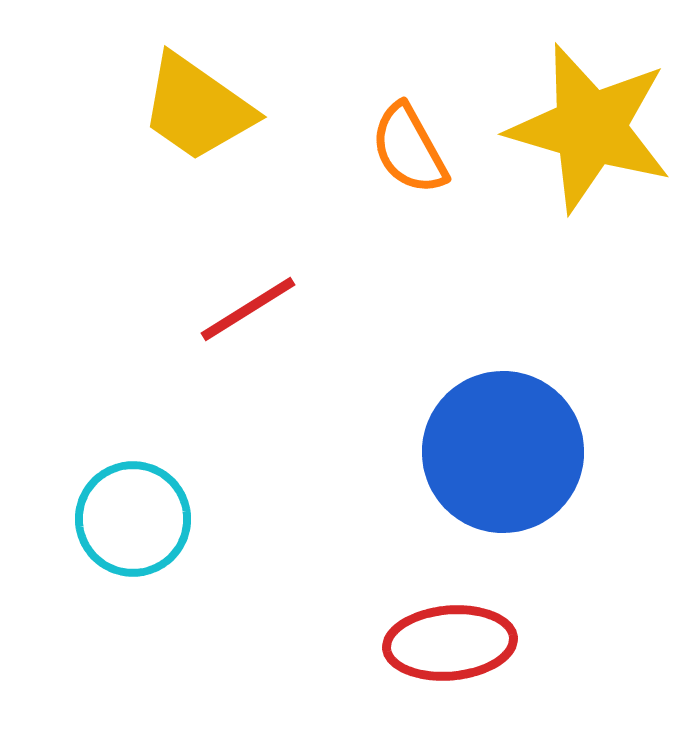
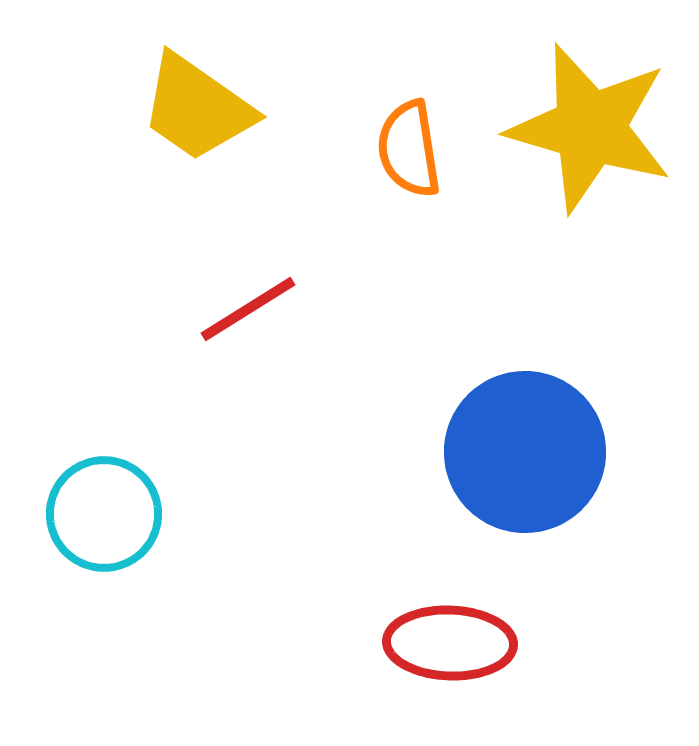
orange semicircle: rotated 20 degrees clockwise
blue circle: moved 22 px right
cyan circle: moved 29 px left, 5 px up
red ellipse: rotated 7 degrees clockwise
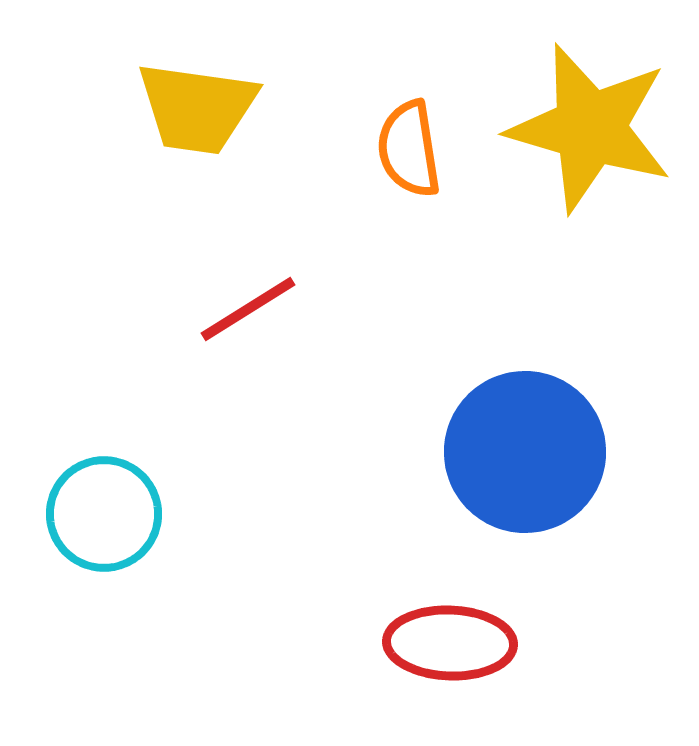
yellow trapezoid: rotated 27 degrees counterclockwise
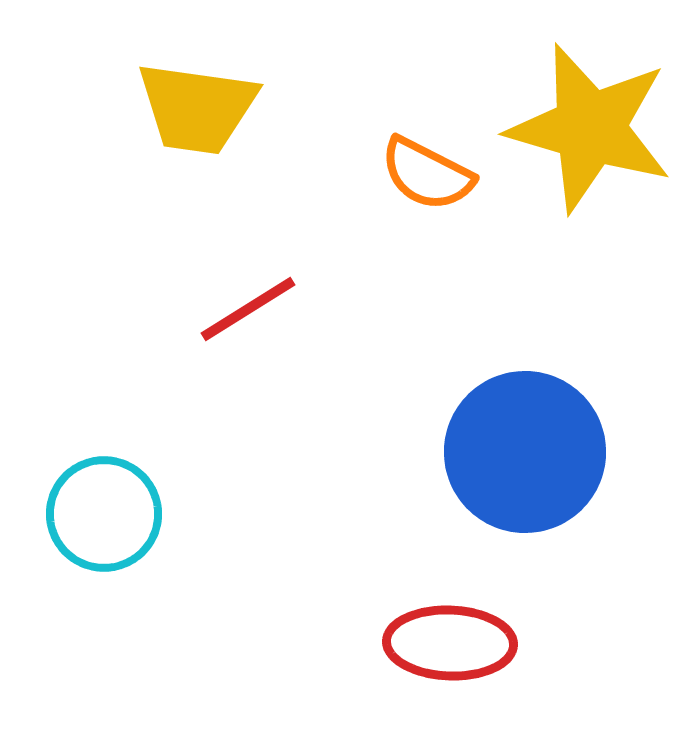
orange semicircle: moved 18 px right, 25 px down; rotated 54 degrees counterclockwise
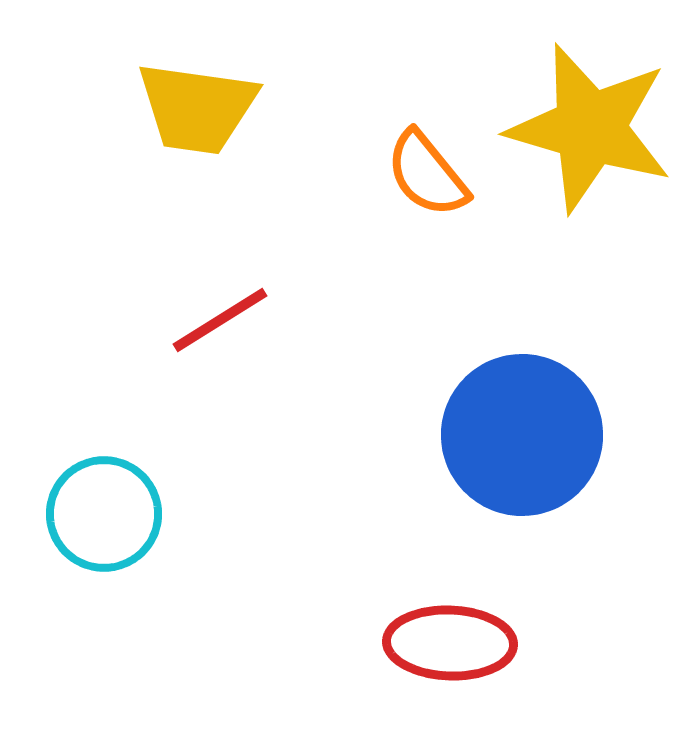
orange semicircle: rotated 24 degrees clockwise
red line: moved 28 px left, 11 px down
blue circle: moved 3 px left, 17 px up
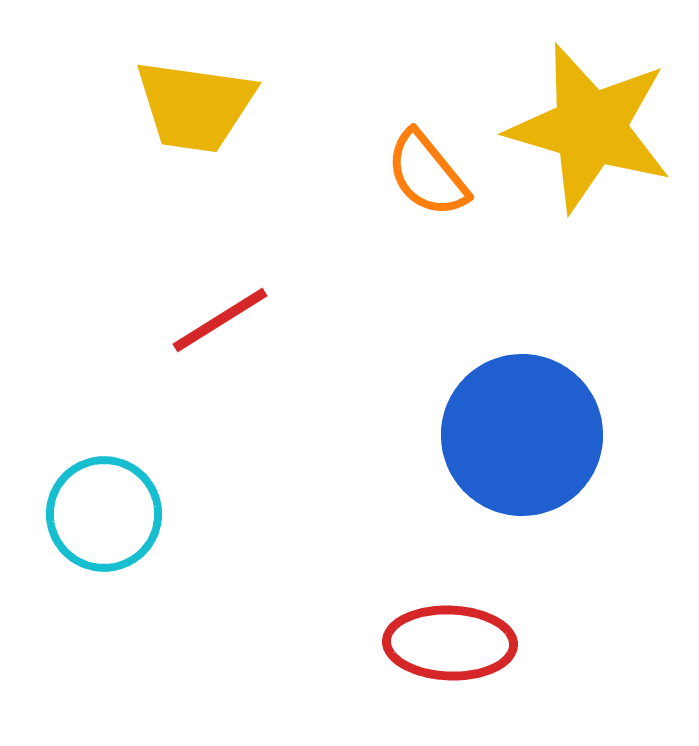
yellow trapezoid: moved 2 px left, 2 px up
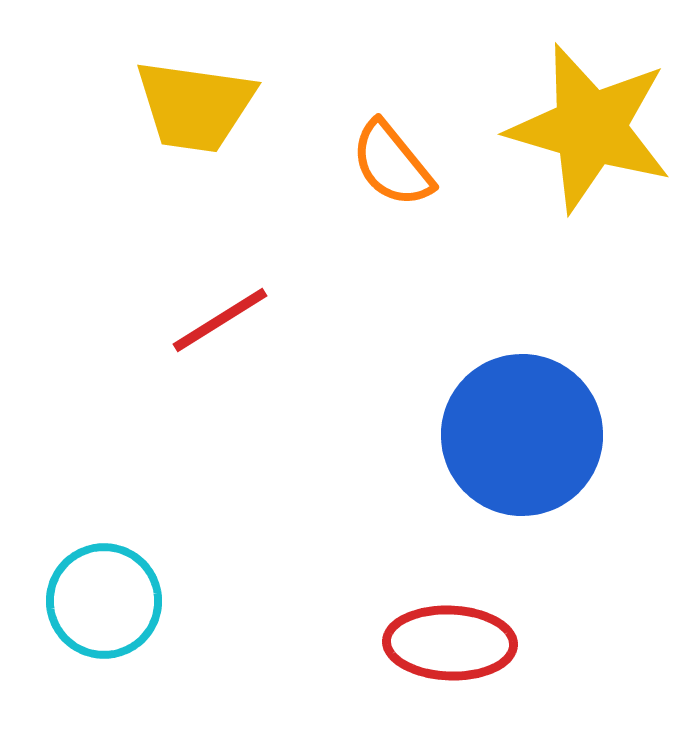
orange semicircle: moved 35 px left, 10 px up
cyan circle: moved 87 px down
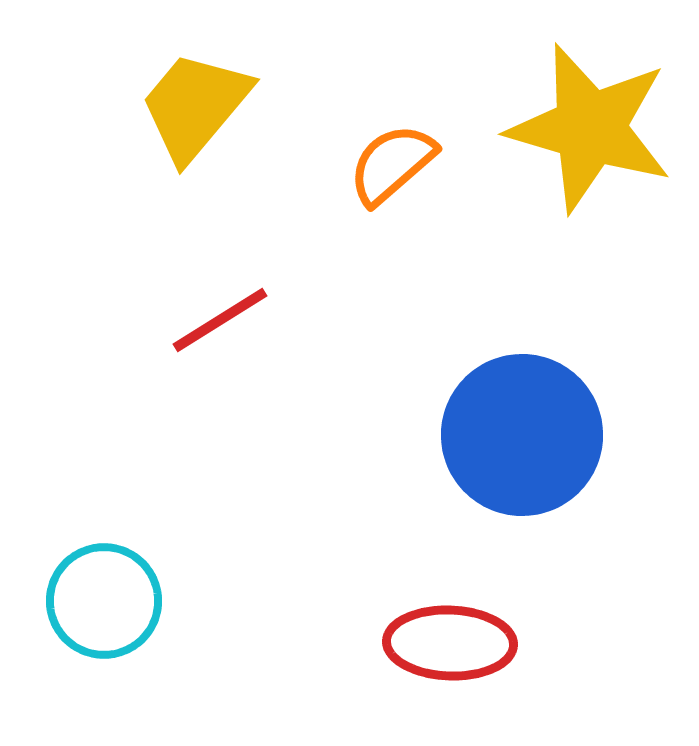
yellow trapezoid: rotated 122 degrees clockwise
orange semicircle: rotated 88 degrees clockwise
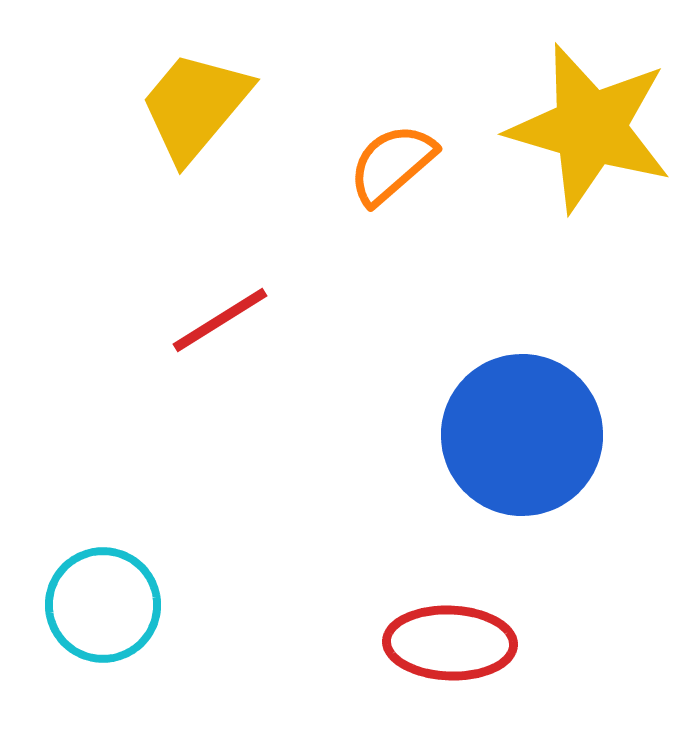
cyan circle: moved 1 px left, 4 px down
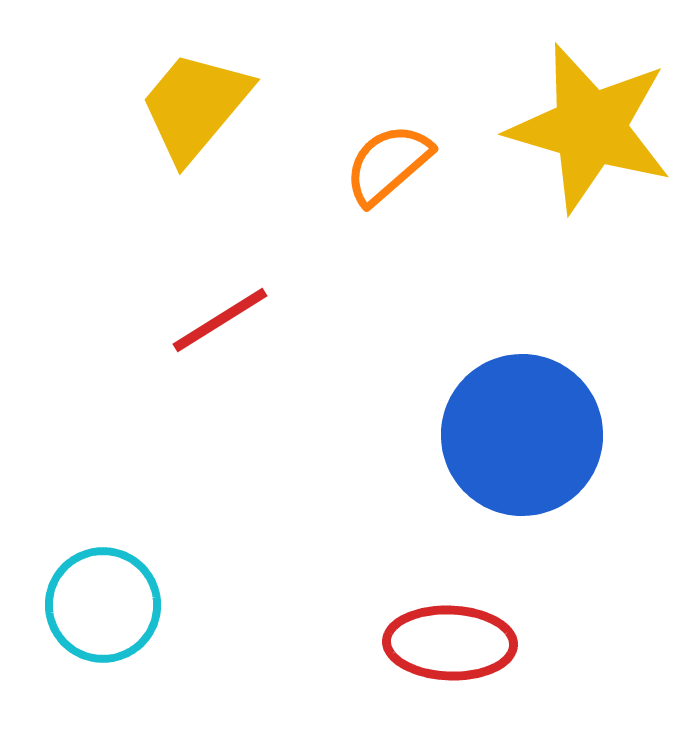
orange semicircle: moved 4 px left
